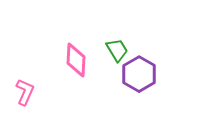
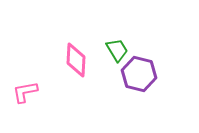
purple hexagon: rotated 16 degrees counterclockwise
pink L-shape: rotated 124 degrees counterclockwise
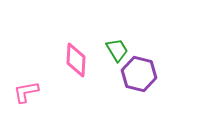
pink L-shape: moved 1 px right
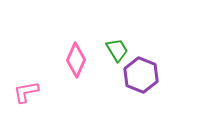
pink diamond: rotated 20 degrees clockwise
purple hexagon: moved 2 px right, 1 px down; rotated 8 degrees clockwise
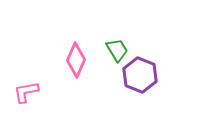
purple hexagon: moved 1 px left
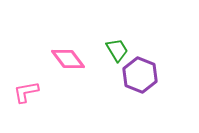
pink diamond: moved 8 px left, 1 px up; rotated 60 degrees counterclockwise
